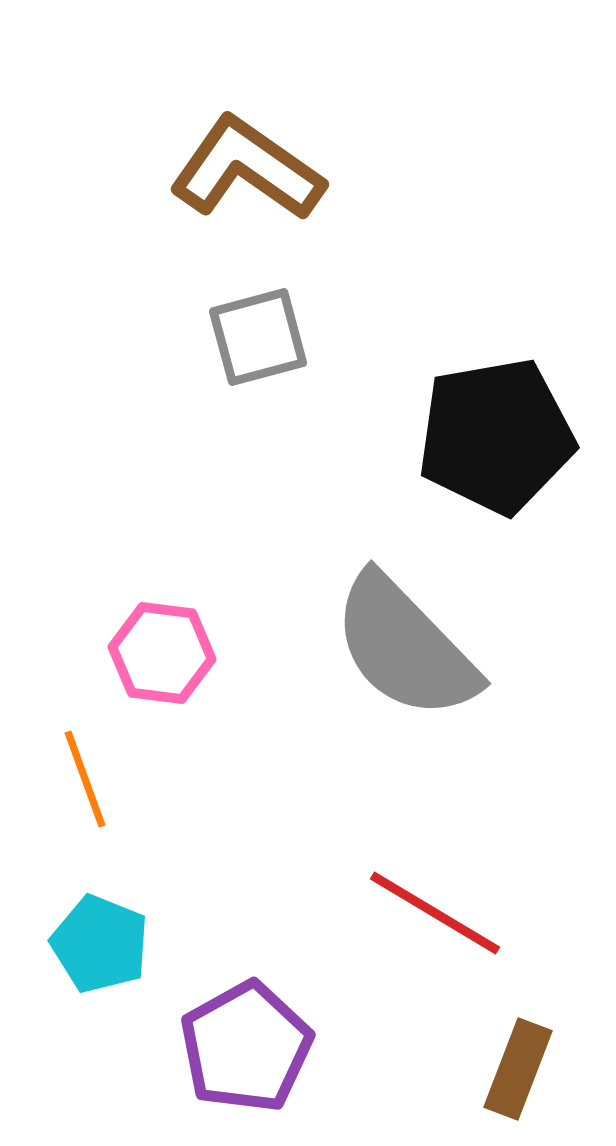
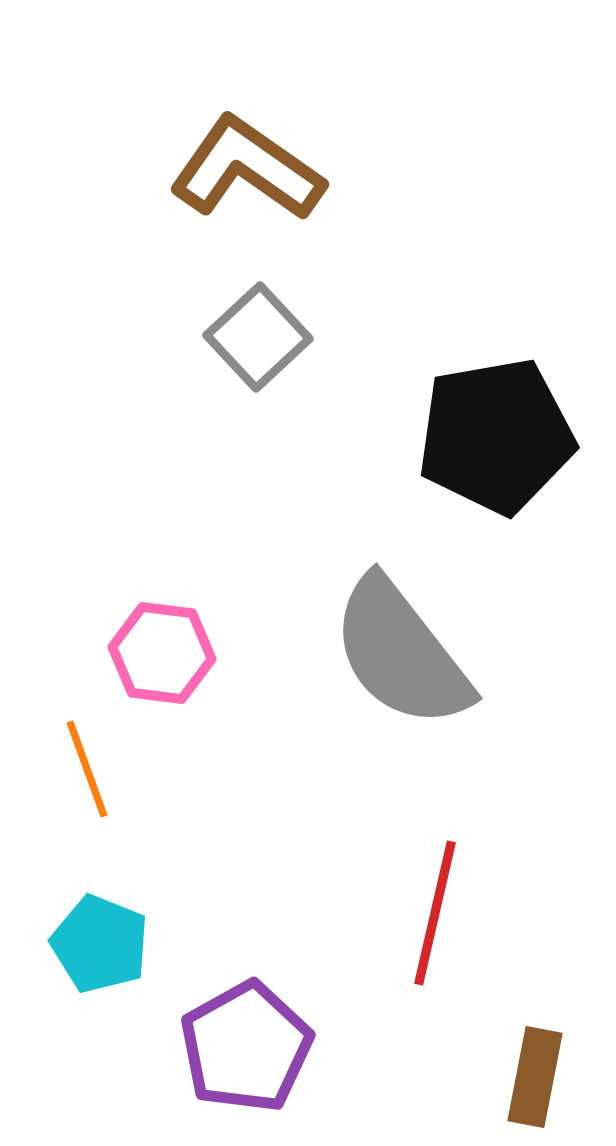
gray square: rotated 28 degrees counterclockwise
gray semicircle: moved 4 px left, 6 px down; rotated 6 degrees clockwise
orange line: moved 2 px right, 10 px up
red line: rotated 72 degrees clockwise
brown rectangle: moved 17 px right, 8 px down; rotated 10 degrees counterclockwise
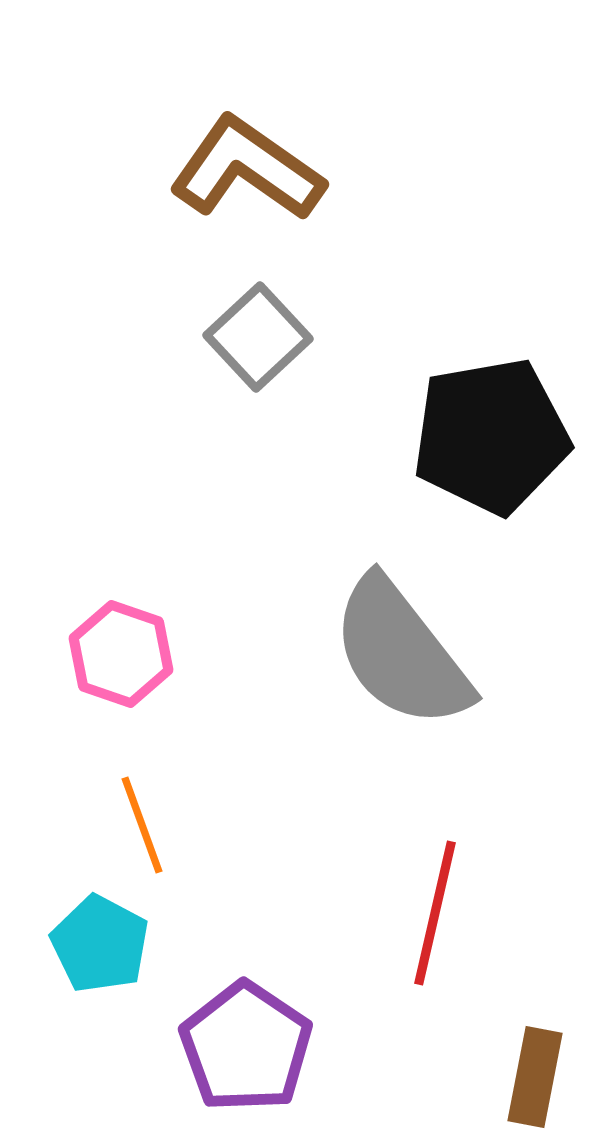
black pentagon: moved 5 px left
pink hexagon: moved 41 px left, 1 px down; rotated 12 degrees clockwise
orange line: moved 55 px right, 56 px down
cyan pentagon: rotated 6 degrees clockwise
purple pentagon: rotated 9 degrees counterclockwise
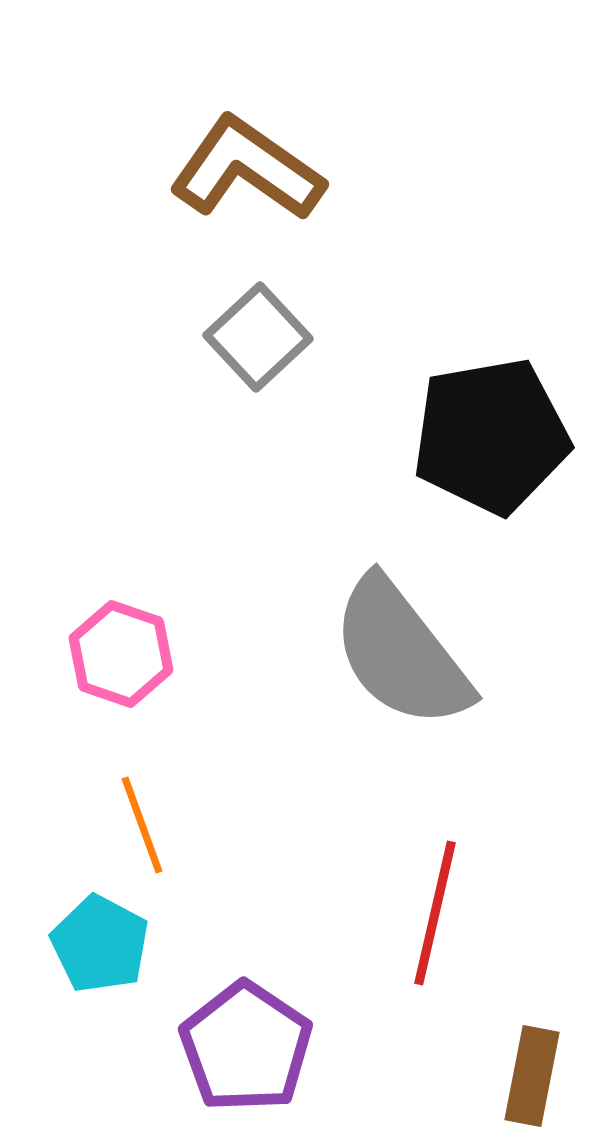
brown rectangle: moved 3 px left, 1 px up
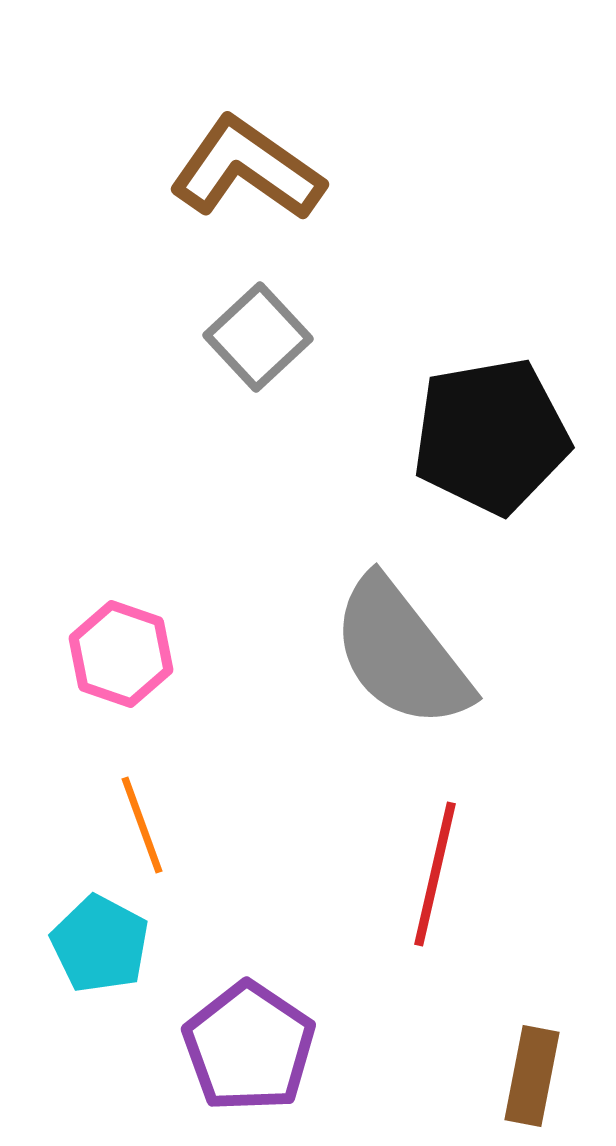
red line: moved 39 px up
purple pentagon: moved 3 px right
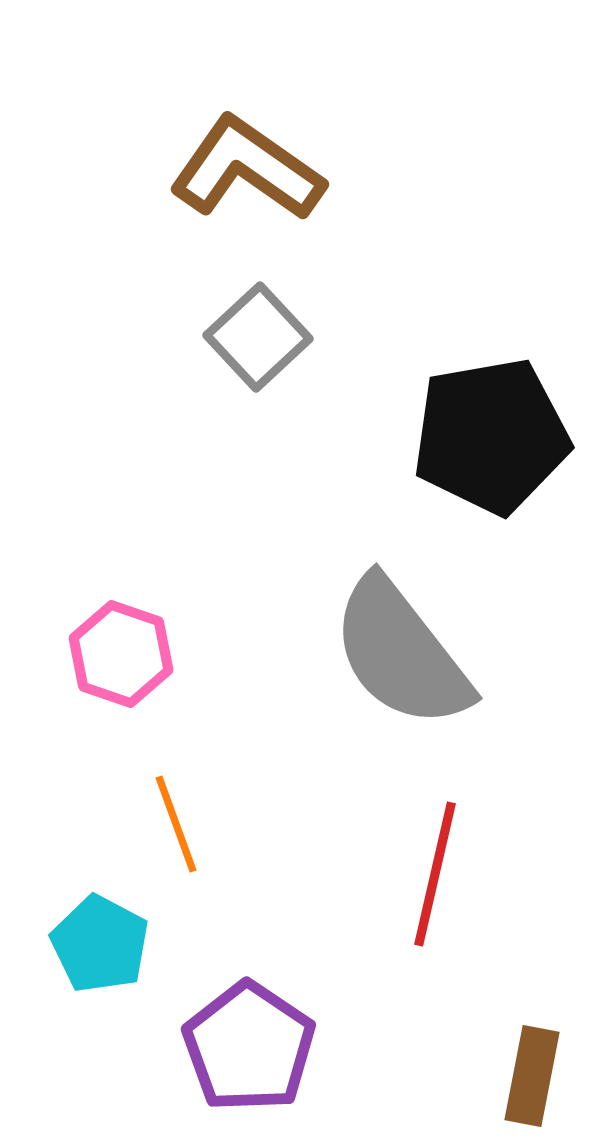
orange line: moved 34 px right, 1 px up
